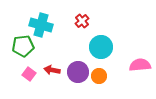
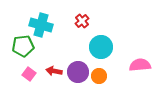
red arrow: moved 2 px right, 1 px down
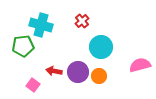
pink semicircle: rotated 10 degrees counterclockwise
pink square: moved 4 px right, 11 px down
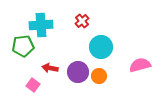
cyan cross: rotated 20 degrees counterclockwise
red arrow: moved 4 px left, 3 px up
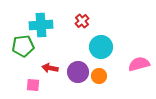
pink semicircle: moved 1 px left, 1 px up
pink square: rotated 32 degrees counterclockwise
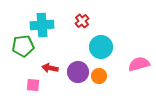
cyan cross: moved 1 px right
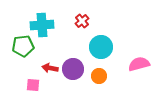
purple circle: moved 5 px left, 3 px up
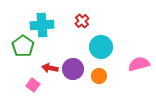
green pentagon: rotated 30 degrees counterclockwise
pink square: rotated 32 degrees clockwise
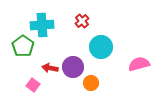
purple circle: moved 2 px up
orange circle: moved 8 px left, 7 px down
